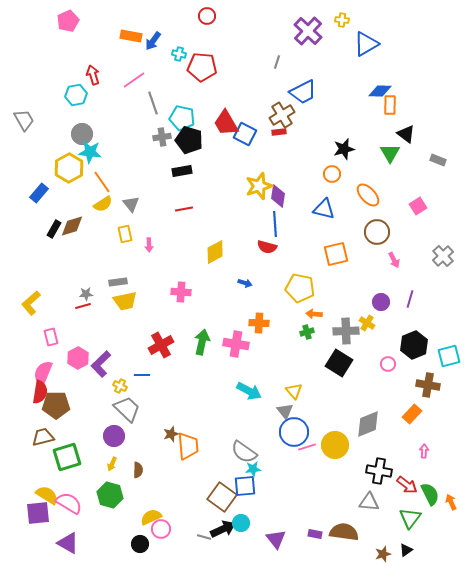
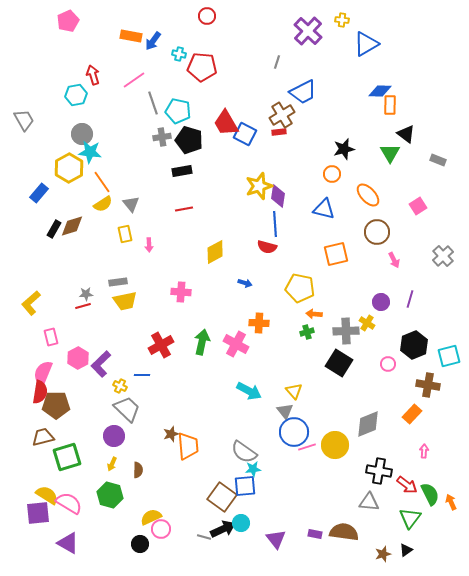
cyan pentagon at (182, 118): moved 4 px left, 7 px up
pink cross at (236, 344): rotated 20 degrees clockwise
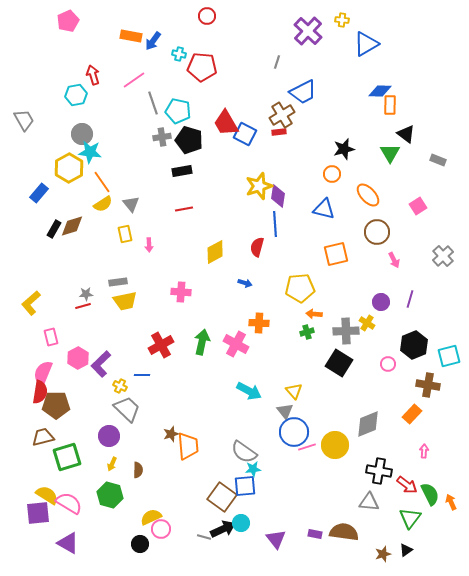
red semicircle at (267, 247): moved 10 px left; rotated 90 degrees clockwise
yellow pentagon at (300, 288): rotated 16 degrees counterclockwise
purple circle at (114, 436): moved 5 px left
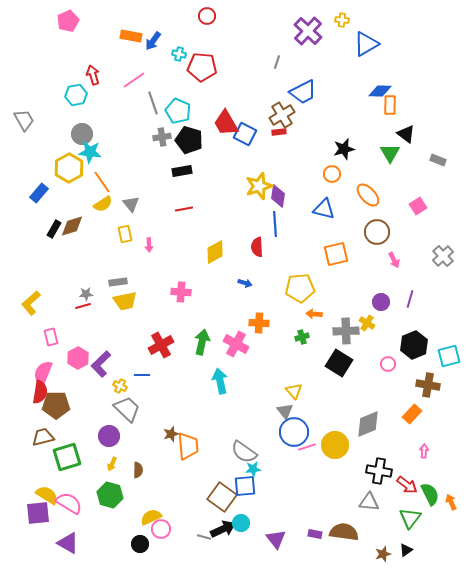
cyan pentagon at (178, 111): rotated 10 degrees clockwise
red semicircle at (257, 247): rotated 18 degrees counterclockwise
green cross at (307, 332): moved 5 px left, 5 px down
cyan arrow at (249, 391): moved 29 px left, 10 px up; rotated 130 degrees counterclockwise
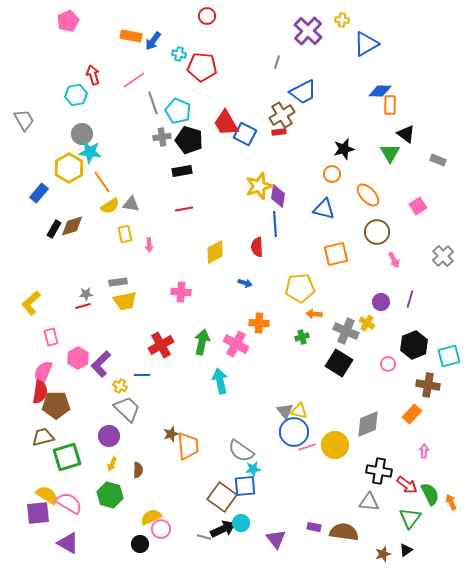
yellow semicircle at (103, 204): moved 7 px right, 2 px down
gray triangle at (131, 204): rotated 42 degrees counterclockwise
gray cross at (346, 331): rotated 25 degrees clockwise
yellow triangle at (294, 391): moved 5 px right, 20 px down; rotated 36 degrees counterclockwise
gray semicircle at (244, 452): moved 3 px left, 1 px up
purple rectangle at (315, 534): moved 1 px left, 7 px up
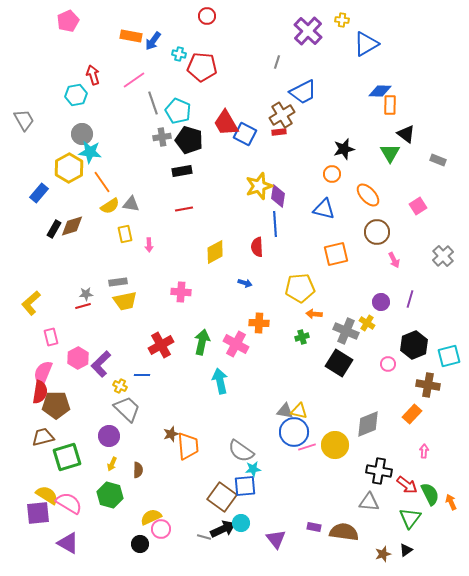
gray triangle at (285, 411): rotated 42 degrees counterclockwise
